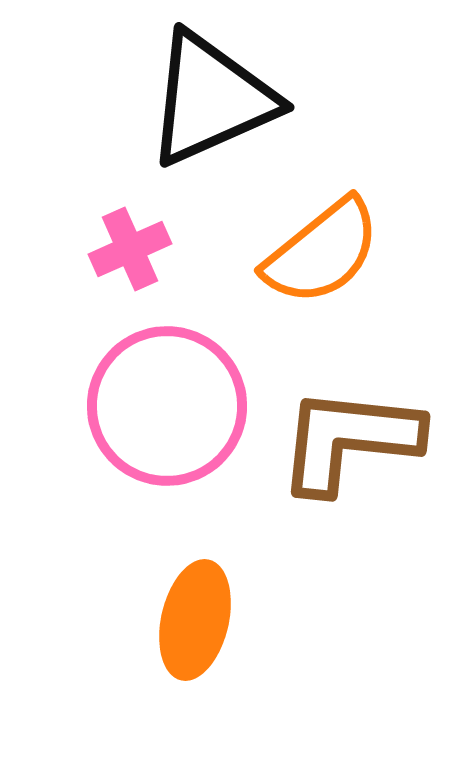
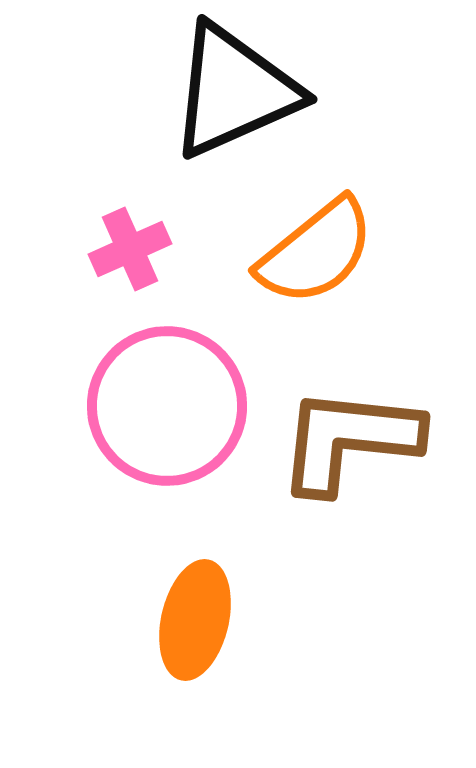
black triangle: moved 23 px right, 8 px up
orange semicircle: moved 6 px left
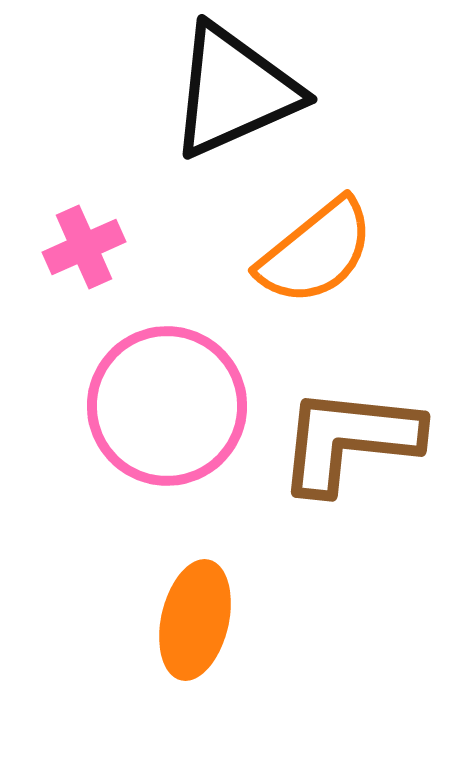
pink cross: moved 46 px left, 2 px up
